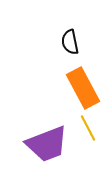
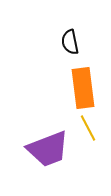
orange rectangle: rotated 21 degrees clockwise
purple trapezoid: moved 1 px right, 5 px down
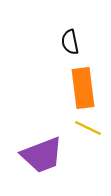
yellow line: rotated 36 degrees counterclockwise
purple trapezoid: moved 6 px left, 6 px down
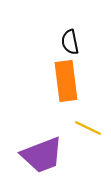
orange rectangle: moved 17 px left, 7 px up
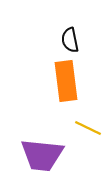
black semicircle: moved 2 px up
purple trapezoid: rotated 27 degrees clockwise
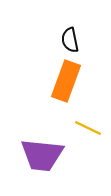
orange rectangle: rotated 27 degrees clockwise
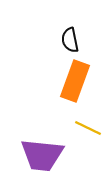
orange rectangle: moved 9 px right
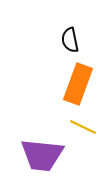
orange rectangle: moved 3 px right, 3 px down
yellow line: moved 5 px left, 1 px up
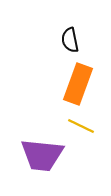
yellow line: moved 2 px left, 1 px up
